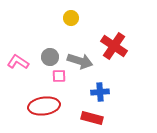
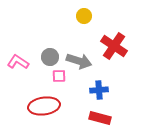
yellow circle: moved 13 px right, 2 px up
gray arrow: moved 1 px left
blue cross: moved 1 px left, 2 px up
red rectangle: moved 8 px right
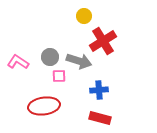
red cross: moved 11 px left, 5 px up; rotated 24 degrees clockwise
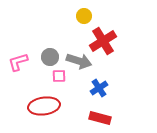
pink L-shape: rotated 50 degrees counterclockwise
blue cross: moved 2 px up; rotated 30 degrees counterclockwise
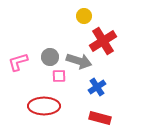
blue cross: moved 2 px left, 1 px up
red ellipse: rotated 8 degrees clockwise
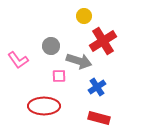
gray circle: moved 1 px right, 11 px up
pink L-shape: moved 2 px up; rotated 110 degrees counterclockwise
red rectangle: moved 1 px left
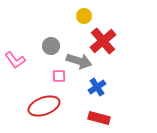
red cross: rotated 8 degrees counterclockwise
pink L-shape: moved 3 px left
red ellipse: rotated 20 degrees counterclockwise
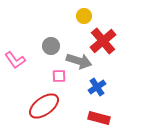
red ellipse: rotated 16 degrees counterclockwise
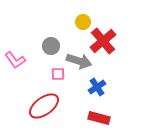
yellow circle: moved 1 px left, 6 px down
pink square: moved 1 px left, 2 px up
